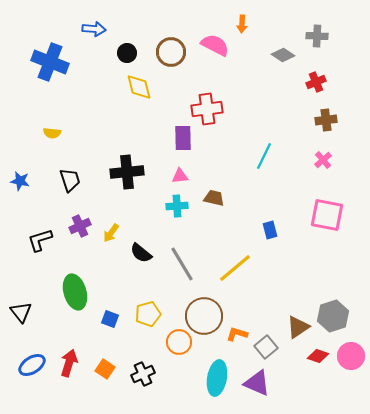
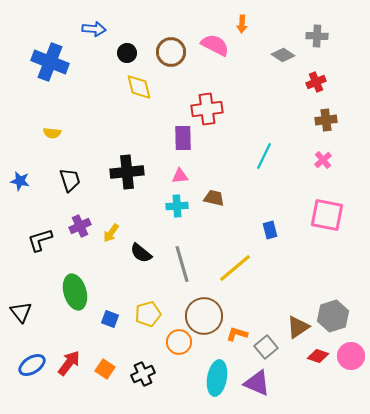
gray line at (182, 264): rotated 15 degrees clockwise
red arrow at (69, 363): rotated 20 degrees clockwise
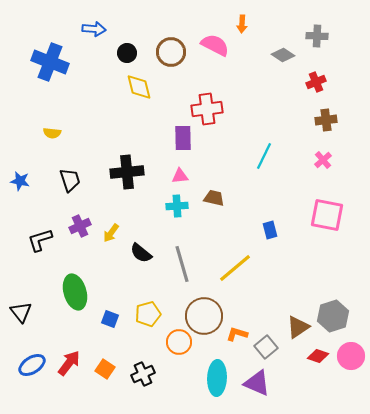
cyan ellipse at (217, 378): rotated 8 degrees counterclockwise
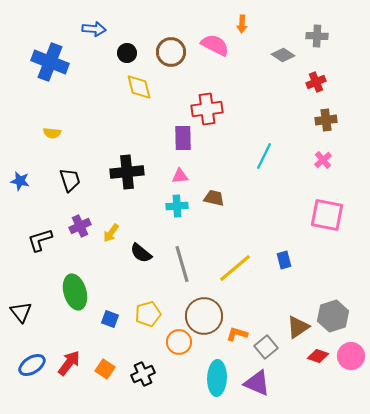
blue rectangle at (270, 230): moved 14 px right, 30 px down
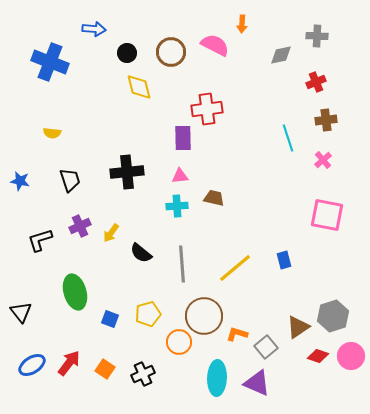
gray diamond at (283, 55): moved 2 px left; rotated 45 degrees counterclockwise
cyan line at (264, 156): moved 24 px right, 18 px up; rotated 44 degrees counterclockwise
gray line at (182, 264): rotated 12 degrees clockwise
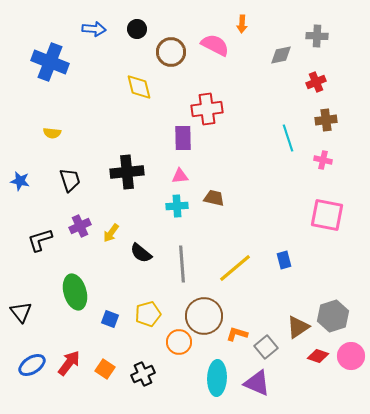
black circle at (127, 53): moved 10 px right, 24 px up
pink cross at (323, 160): rotated 36 degrees counterclockwise
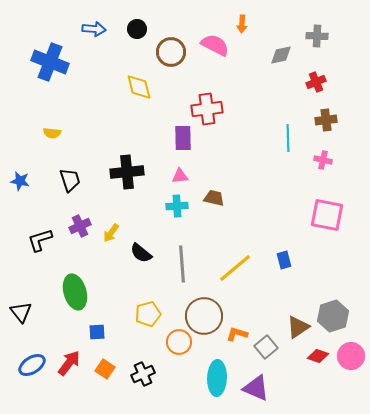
cyan line at (288, 138): rotated 16 degrees clockwise
blue square at (110, 319): moved 13 px left, 13 px down; rotated 24 degrees counterclockwise
purple triangle at (257, 383): moved 1 px left, 5 px down
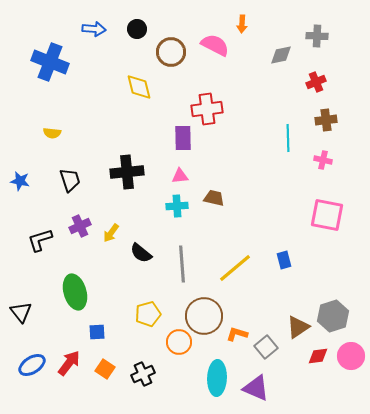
red diamond at (318, 356): rotated 25 degrees counterclockwise
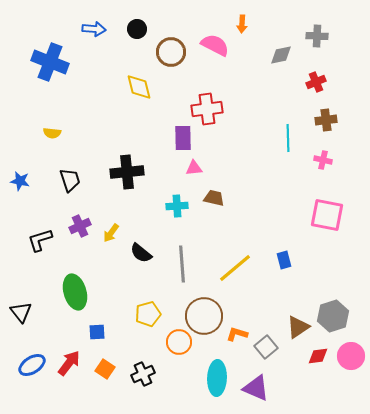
pink triangle at (180, 176): moved 14 px right, 8 px up
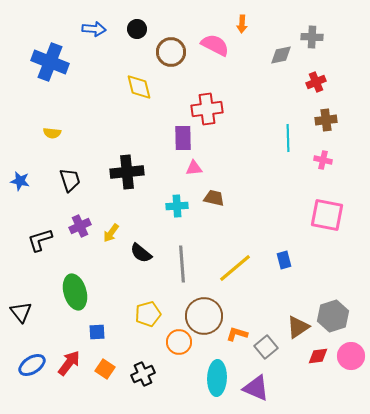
gray cross at (317, 36): moved 5 px left, 1 px down
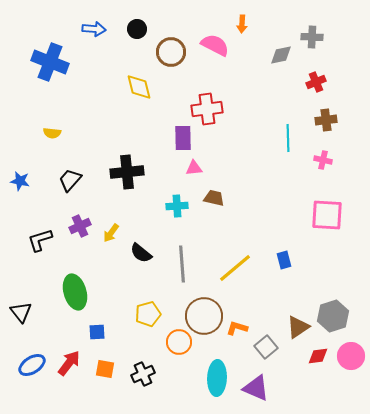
black trapezoid at (70, 180): rotated 120 degrees counterclockwise
pink square at (327, 215): rotated 8 degrees counterclockwise
orange L-shape at (237, 334): moved 6 px up
orange square at (105, 369): rotated 24 degrees counterclockwise
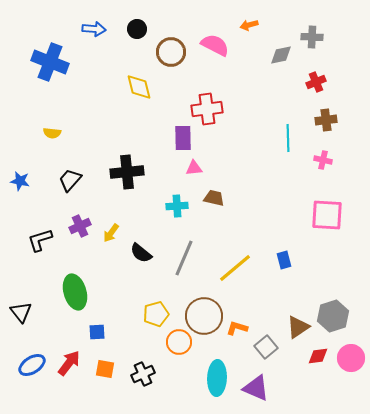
orange arrow at (242, 24): moved 7 px right, 1 px down; rotated 72 degrees clockwise
gray line at (182, 264): moved 2 px right, 6 px up; rotated 27 degrees clockwise
yellow pentagon at (148, 314): moved 8 px right
pink circle at (351, 356): moved 2 px down
